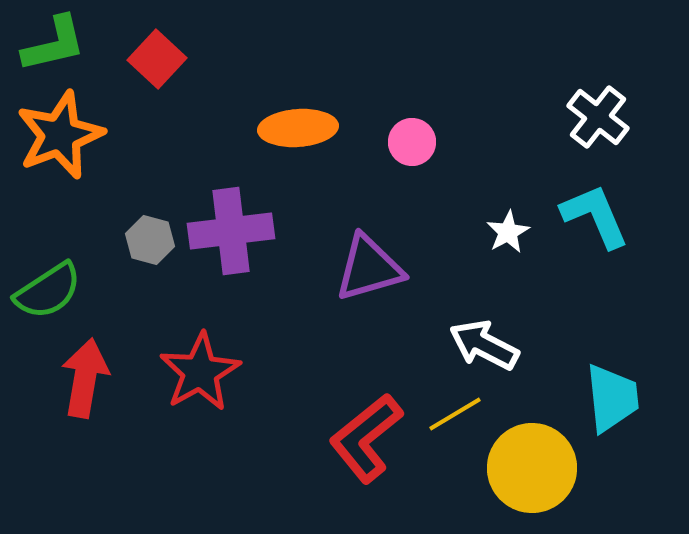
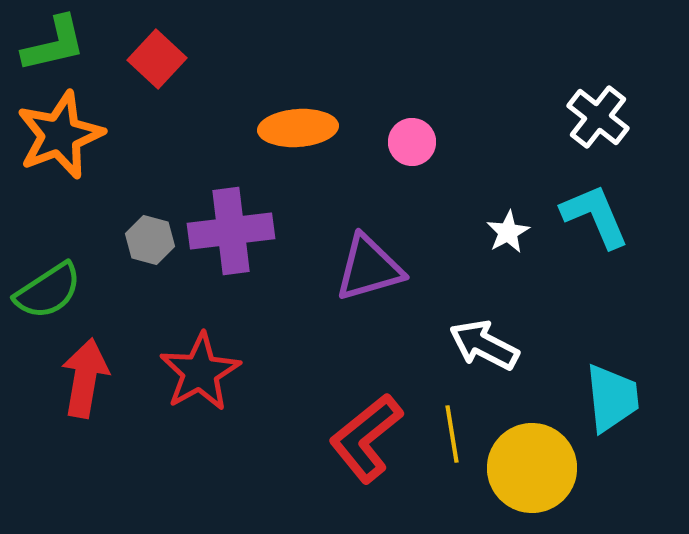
yellow line: moved 3 px left, 20 px down; rotated 68 degrees counterclockwise
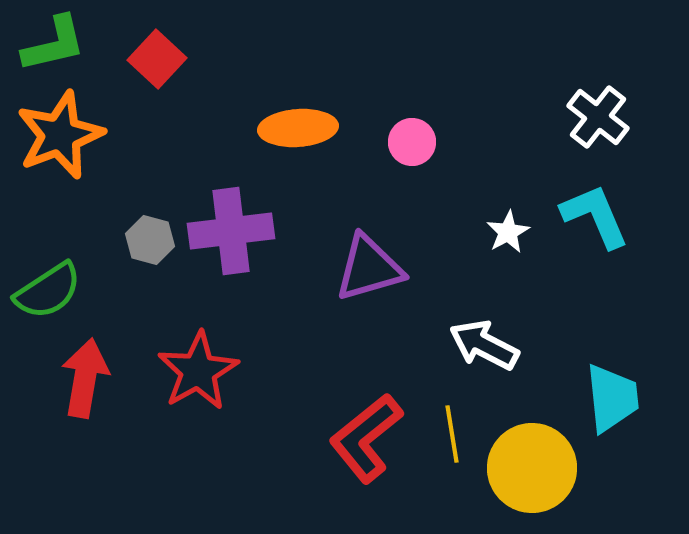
red star: moved 2 px left, 1 px up
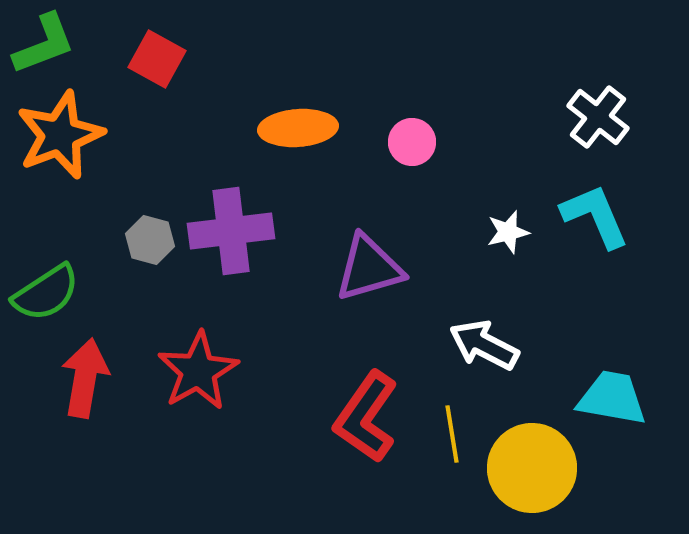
green L-shape: moved 10 px left; rotated 8 degrees counterclockwise
red square: rotated 14 degrees counterclockwise
white star: rotated 15 degrees clockwise
green semicircle: moved 2 px left, 2 px down
cyan trapezoid: rotated 74 degrees counterclockwise
red L-shape: moved 21 px up; rotated 16 degrees counterclockwise
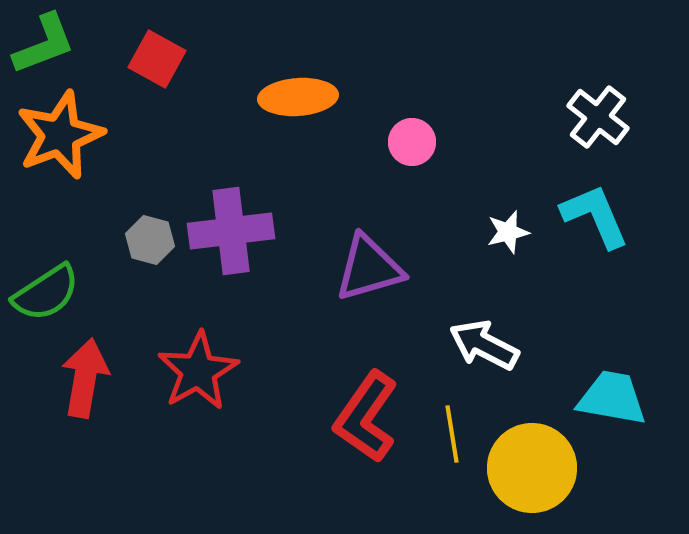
orange ellipse: moved 31 px up
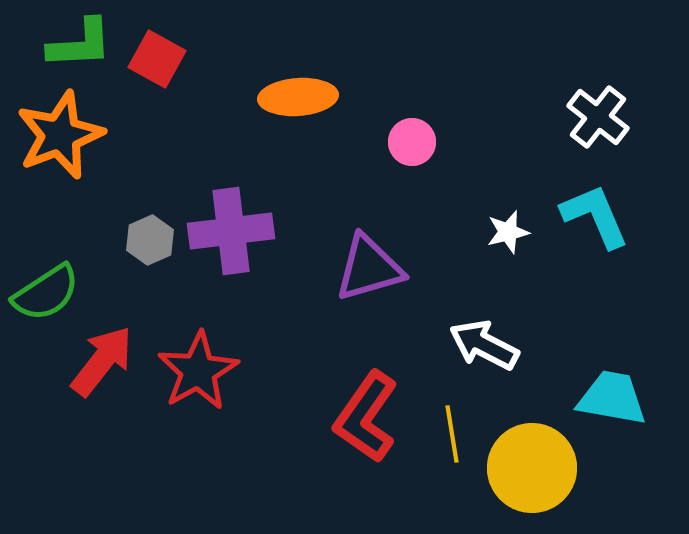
green L-shape: moved 36 px right; rotated 18 degrees clockwise
gray hexagon: rotated 21 degrees clockwise
red arrow: moved 17 px right, 17 px up; rotated 28 degrees clockwise
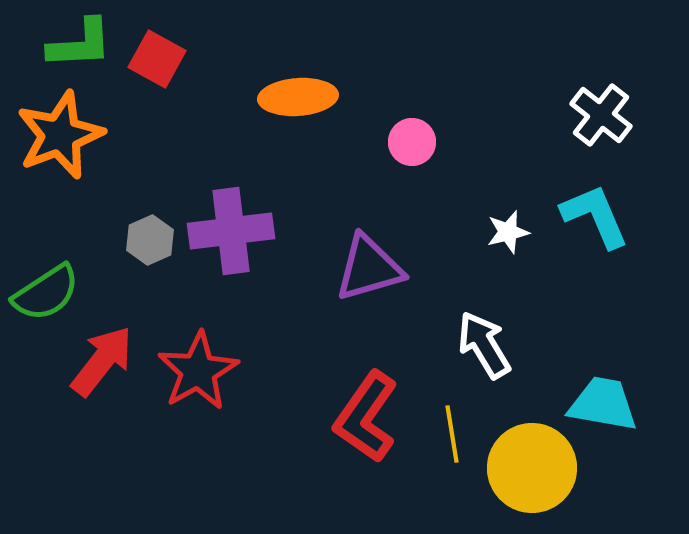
white cross: moved 3 px right, 2 px up
white arrow: rotated 32 degrees clockwise
cyan trapezoid: moved 9 px left, 6 px down
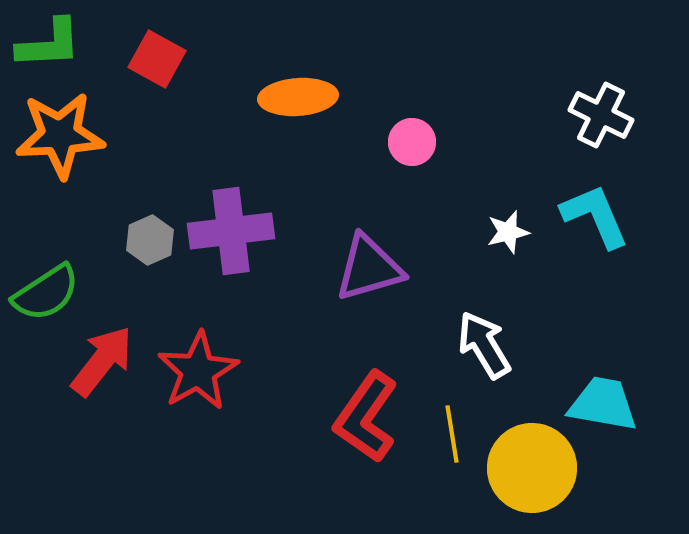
green L-shape: moved 31 px left
white cross: rotated 12 degrees counterclockwise
orange star: rotated 18 degrees clockwise
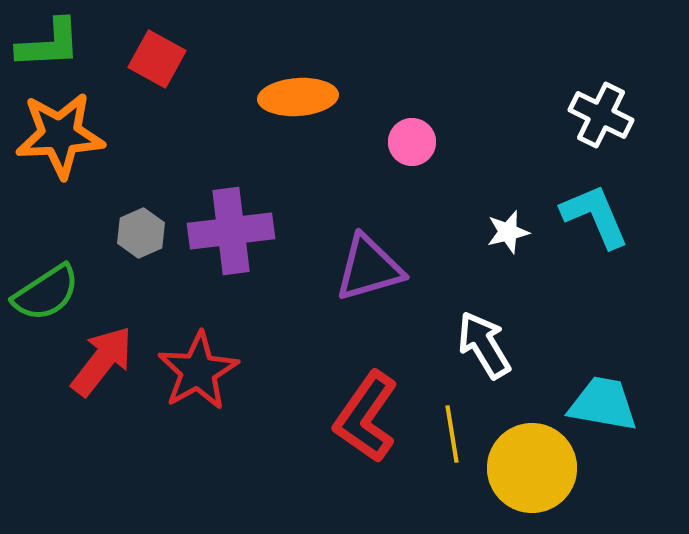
gray hexagon: moved 9 px left, 7 px up
